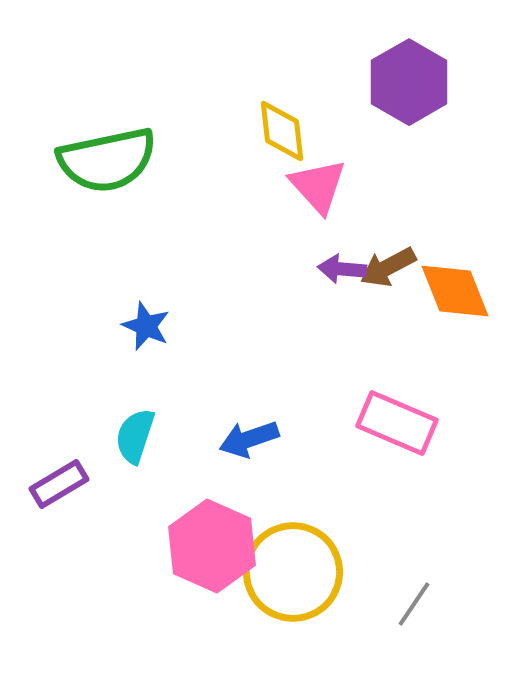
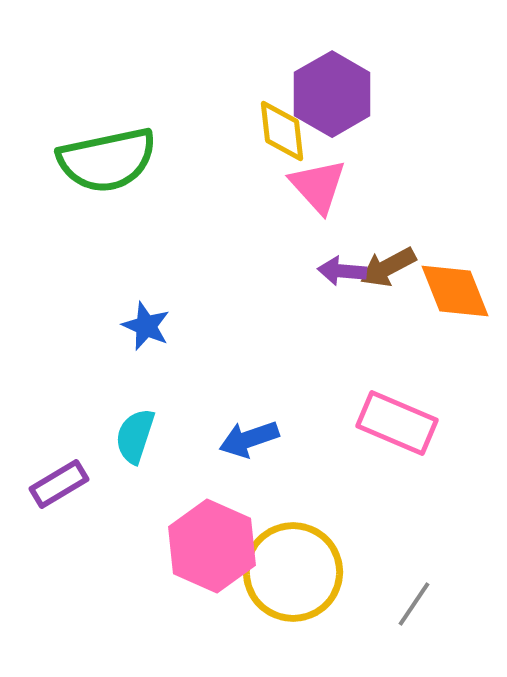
purple hexagon: moved 77 px left, 12 px down
purple arrow: moved 2 px down
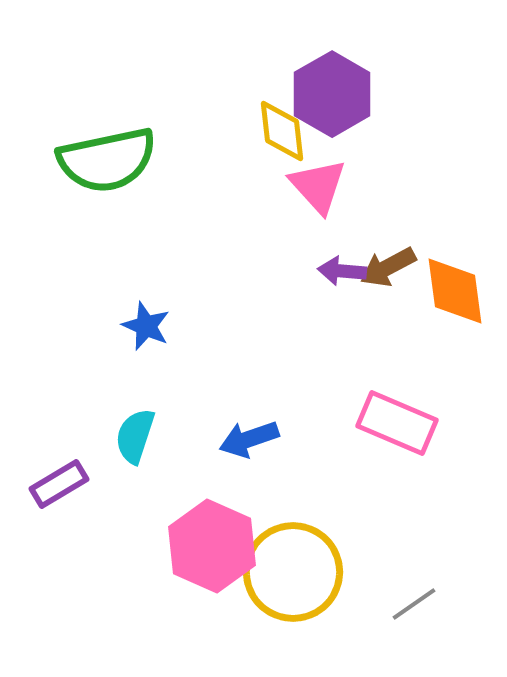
orange diamond: rotated 14 degrees clockwise
gray line: rotated 21 degrees clockwise
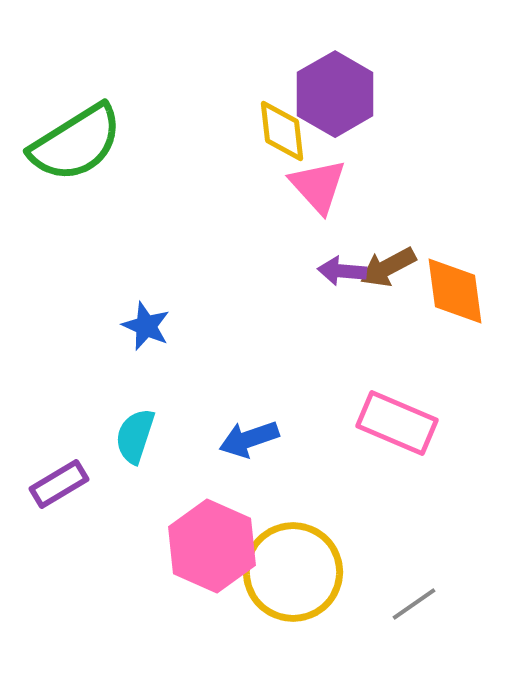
purple hexagon: moved 3 px right
green semicircle: moved 31 px left, 17 px up; rotated 20 degrees counterclockwise
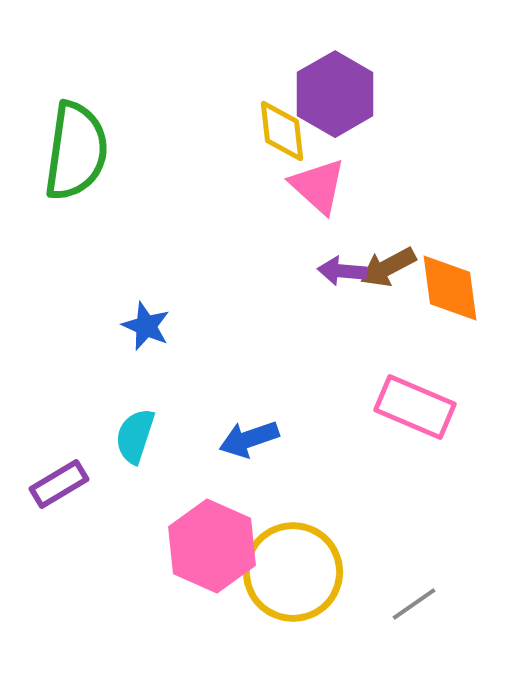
green semicircle: moved 8 px down; rotated 50 degrees counterclockwise
pink triangle: rotated 6 degrees counterclockwise
orange diamond: moved 5 px left, 3 px up
pink rectangle: moved 18 px right, 16 px up
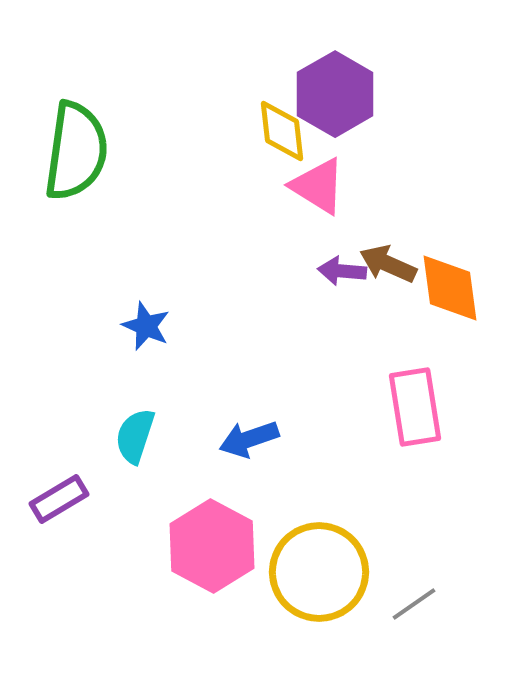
pink triangle: rotated 10 degrees counterclockwise
brown arrow: moved 3 px up; rotated 52 degrees clockwise
pink rectangle: rotated 58 degrees clockwise
purple rectangle: moved 15 px down
pink hexagon: rotated 4 degrees clockwise
yellow circle: moved 26 px right
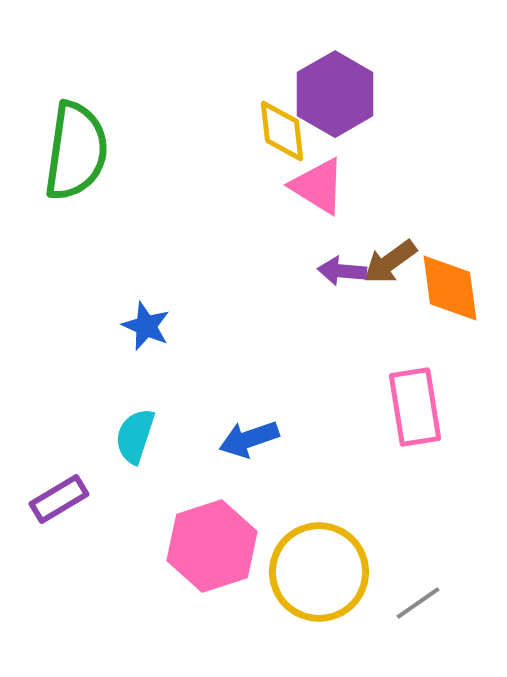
brown arrow: moved 2 px right, 2 px up; rotated 60 degrees counterclockwise
pink hexagon: rotated 14 degrees clockwise
gray line: moved 4 px right, 1 px up
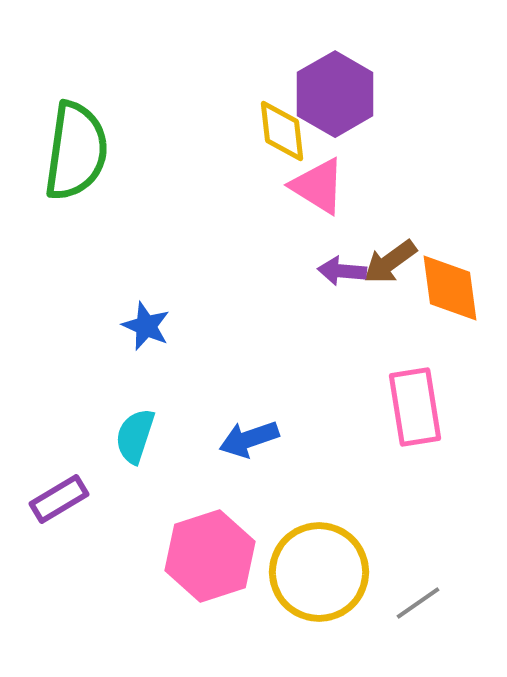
pink hexagon: moved 2 px left, 10 px down
